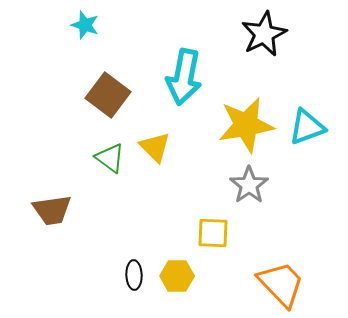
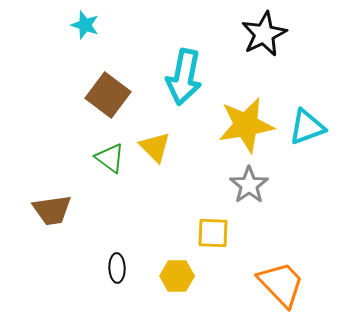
black ellipse: moved 17 px left, 7 px up
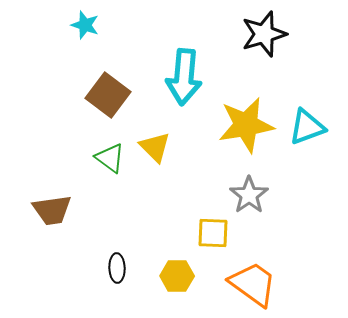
black star: rotated 9 degrees clockwise
cyan arrow: rotated 6 degrees counterclockwise
gray star: moved 10 px down
orange trapezoid: moved 28 px left; rotated 10 degrees counterclockwise
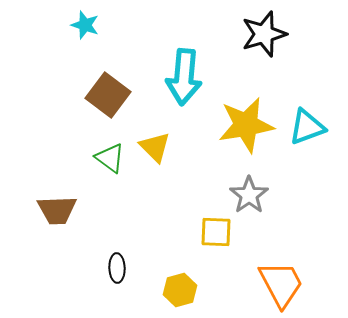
brown trapezoid: moved 5 px right; rotated 6 degrees clockwise
yellow square: moved 3 px right, 1 px up
yellow hexagon: moved 3 px right, 14 px down; rotated 16 degrees counterclockwise
orange trapezoid: moved 28 px right; rotated 26 degrees clockwise
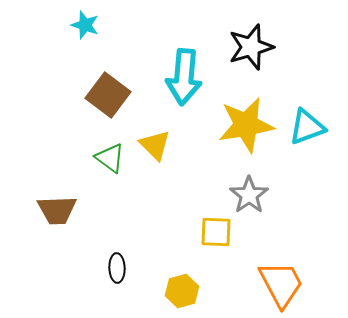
black star: moved 13 px left, 13 px down
yellow triangle: moved 2 px up
yellow hexagon: moved 2 px right, 1 px down
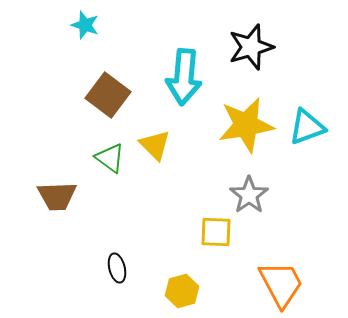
brown trapezoid: moved 14 px up
black ellipse: rotated 12 degrees counterclockwise
